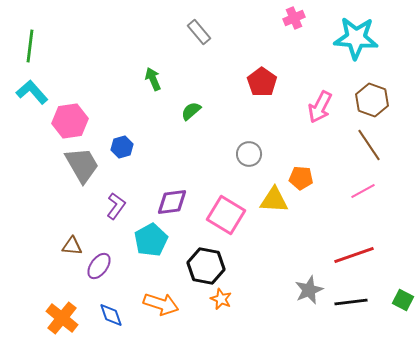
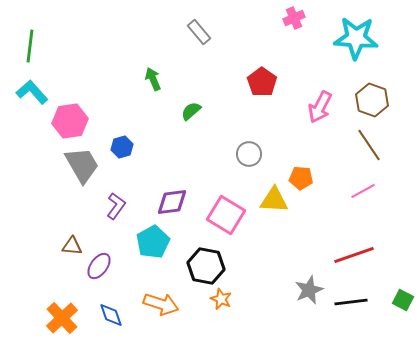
cyan pentagon: moved 2 px right, 2 px down
orange cross: rotated 8 degrees clockwise
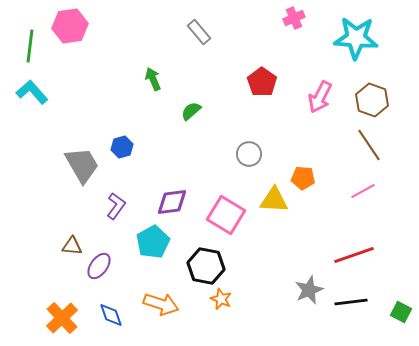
pink arrow: moved 10 px up
pink hexagon: moved 95 px up
orange pentagon: moved 2 px right
green square: moved 2 px left, 12 px down
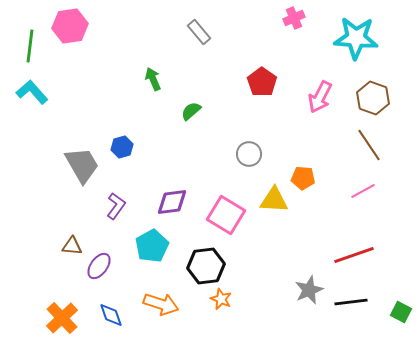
brown hexagon: moved 1 px right, 2 px up
cyan pentagon: moved 1 px left, 4 px down
black hexagon: rotated 18 degrees counterclockwise
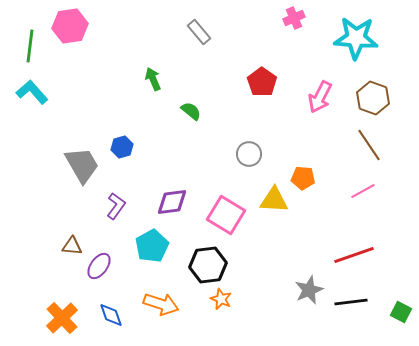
green semicircle: rotated 80 degrees clockwise
black hexagon: moved 2 px right, 1 px up
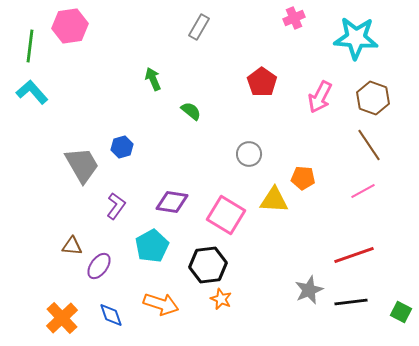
gray rectangle: moved 5 px up; rotated 70 degrees clockwise
purple diamond: rotated 16 degrees clockwise
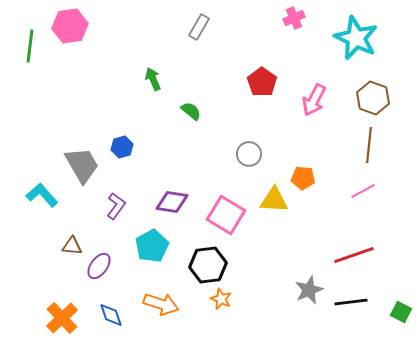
cyan star: rotated 21 degrees clockwise
cyan L-shape: moved 10 px right, 103 px down
pink arrow: moved 6 px left, 3 px down
brown line: rotated 40 degrees clockwise
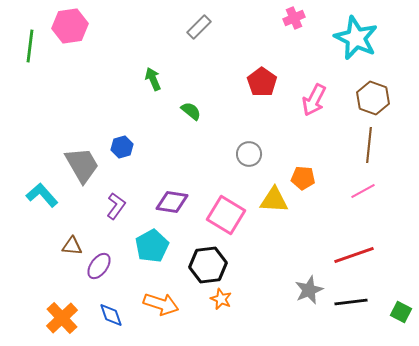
gray rectangle: rotated 15 degrees clockwise
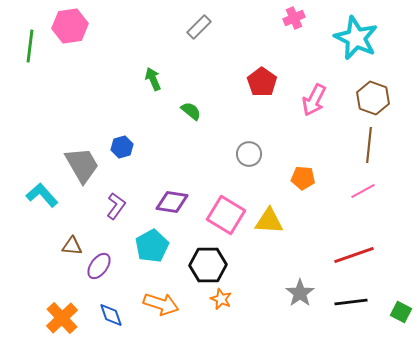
yellow triangle: moved 5 px left, 21 px down
black hexagon: rotated 6 degrees clockwise
gray star: moved 9 px left, 3 px down; rotated 12 degrees counterclockwise
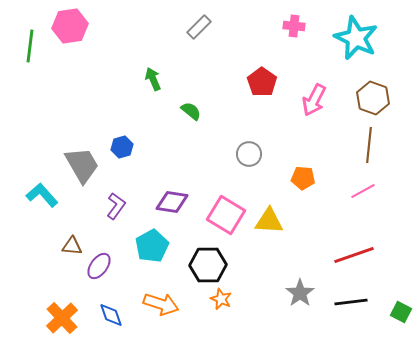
pink cross: moved 8 px down; rotated 30 degrees clockwise
